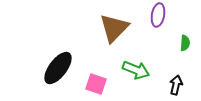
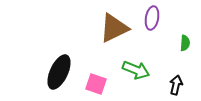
purple ellipse: moved 6 px left, 3 px down
brown triangle: rotated 20 degrees clockwise
black ellipse: moved 1 px right, 4 px down; rotated 12 degrees counterclockwise
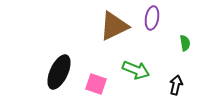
brown triangle: moved 2 px up
green semicircle: rotated 14 degrees counterclockwise
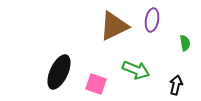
purple ellipse: moved 2 px down
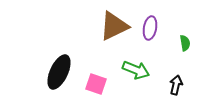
purple ellipse: moved 2 px left, 8 px down
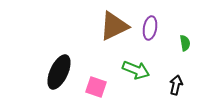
pink square: moved 3 px down
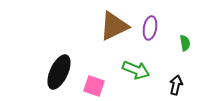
pink square: moved 2 px left, 1 px up
